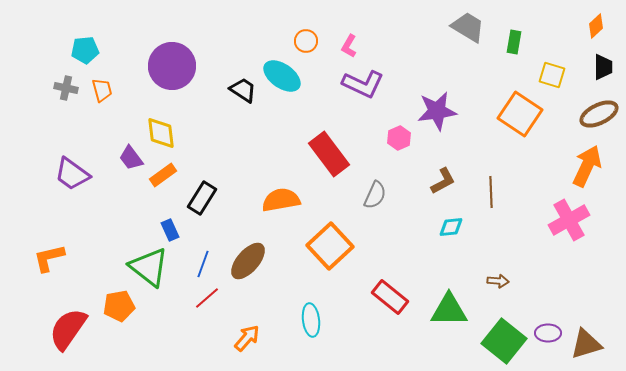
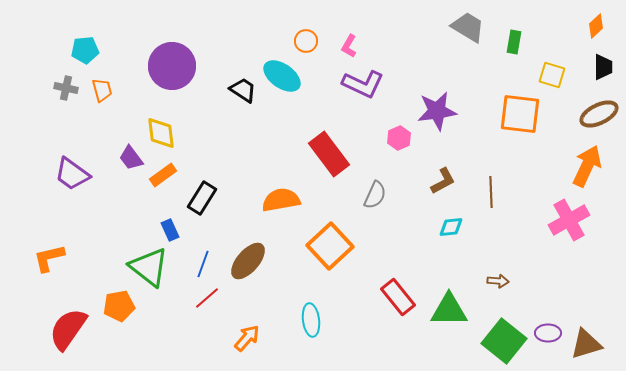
orange square at (520, 114): rotated 27 degrees counterclockwise
red rectangle at (390, 297): moved 8 px right; rotated 12 degrees clockwise
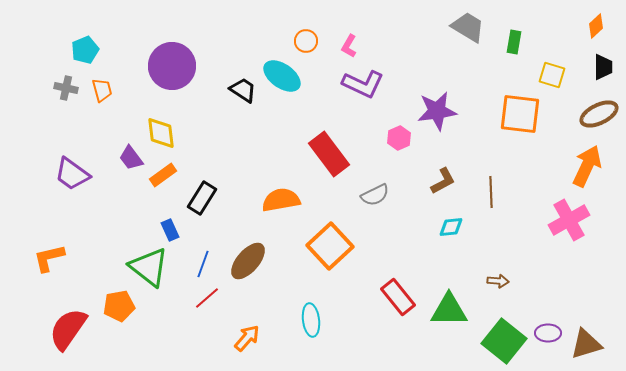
cyan pentagon at (85, 50): rotated 16 degrees counterclockwise
gray semicircle at (375, 195): rotated 40 degrees clockwise
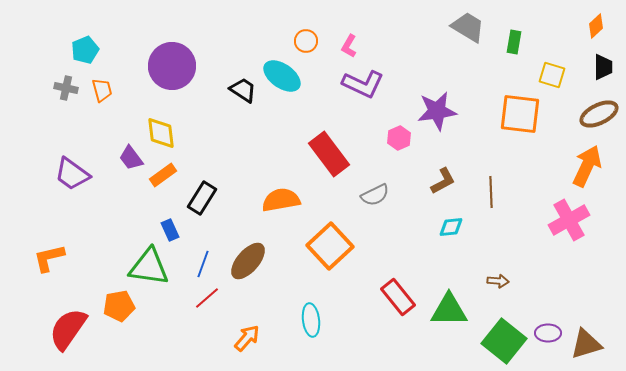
green triangle at (149, 267): rotated 30 degrees counterclockwise
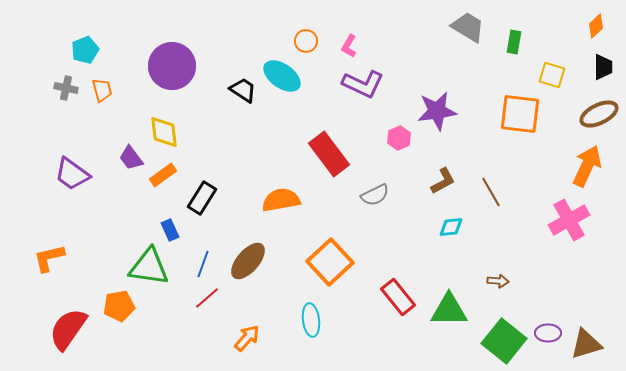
yellow diamond at (161, 133): moved 3 px right, 1 px up
brown line at (491, 192): rotated 28 degrees counterclockwise
orange square at (330, 246): moved 16 px down
